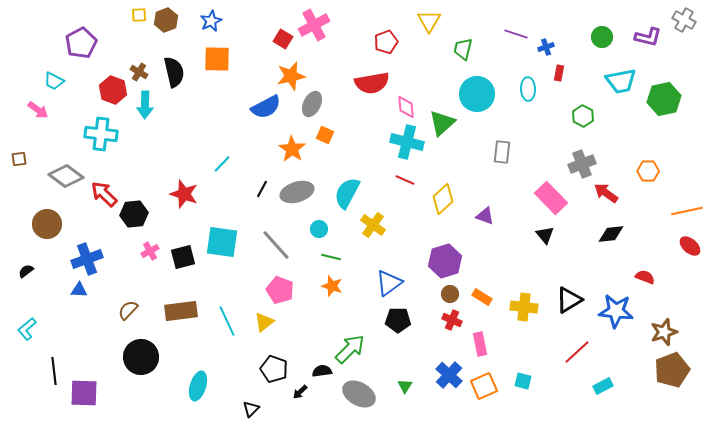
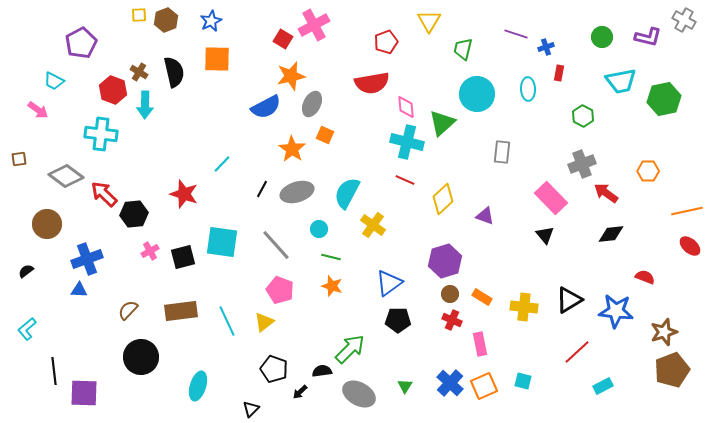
blue cross at (449, 375): moved 1 px right, 8 px down
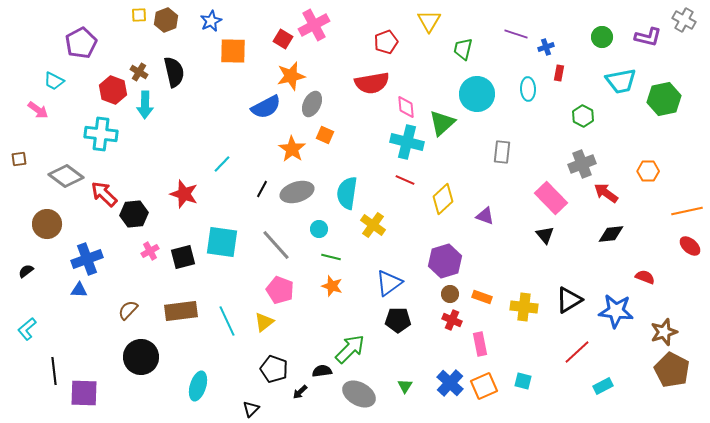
orange square at (217, 59): moved 16 px right, 8 px up
cyan semicircle at (347, 193): rotated 20 degrees counterclockwise
orange rectangle at (482, 297): rotated 12 degrees counterclockwise
brown pentagon at (672, 370): rotated 24 degrees counterclockwise
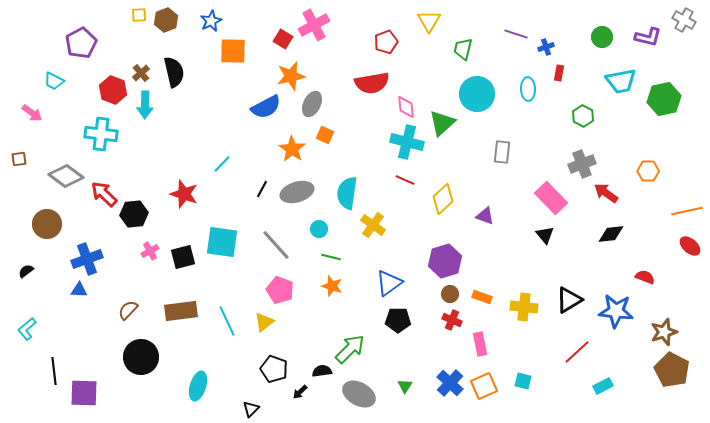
brown cross at (139, 72): moved 2 px right, 1 px down; rotated 18 degrees clockwise
pink arrow at (38, 110): moved 6 px left, 3 px down
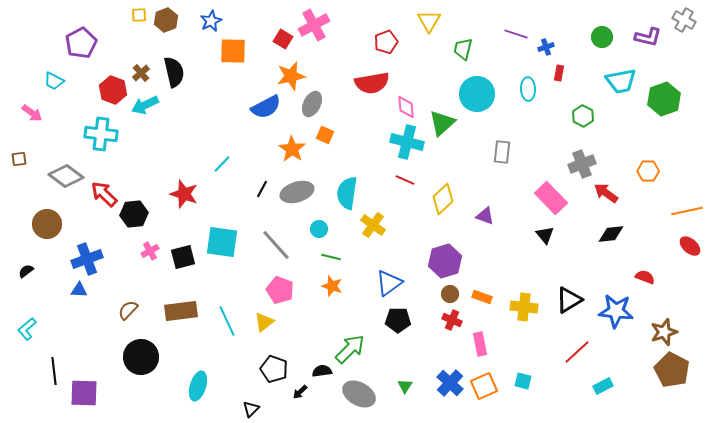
green hexagon at (664, 99): rotated 8 degrees counterclockwise
cyan arrow at (145, 105): rotated 64 degrees clockwise
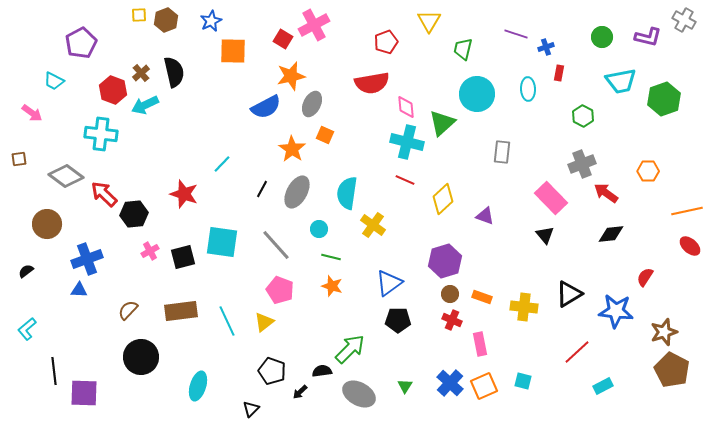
gray ellipse at (297, 192): rotated 44 degrees counterclockwise
red semicircle at (645, 277): rotated 78 degrees counterclockwise
black triangle at (569, 300): moved 6 px up
black pentagon at (274, 369): moved 2 px left, 2 px down
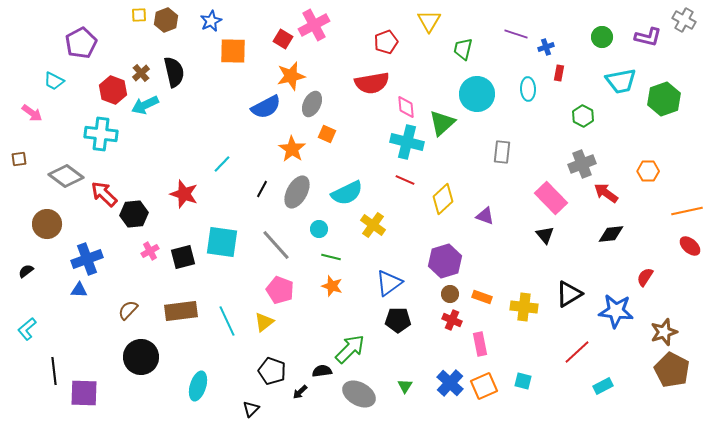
orange square at (325, 135): moved 2 px right, 1 px up
cyan semicircle at (347, 193): rotated 124 degrees counterclockwise
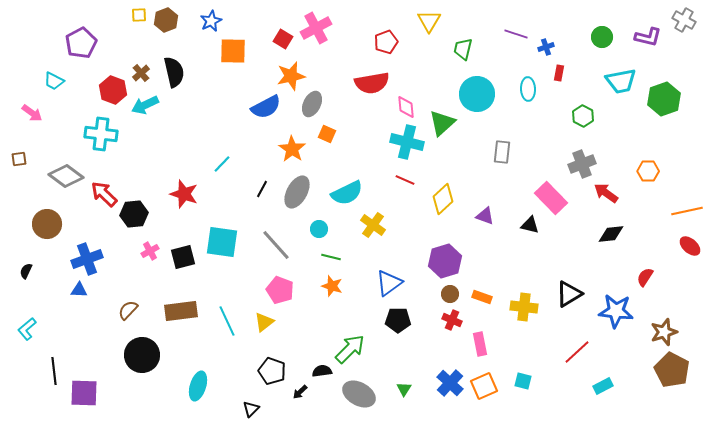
pink cross at (314, 25): moved 2 px right, 3 px down
black triangle at (545, 235): moved 15 px left, 10 px up; rotated 36 degrees counterclockwise
black semicircle at (26, 271): rotated 28 degrees counterclockwise
black circle at (141, 357): moved 1 px right, 2 px up
green triangle at (405, 386): moved 1 px left, 3 px down
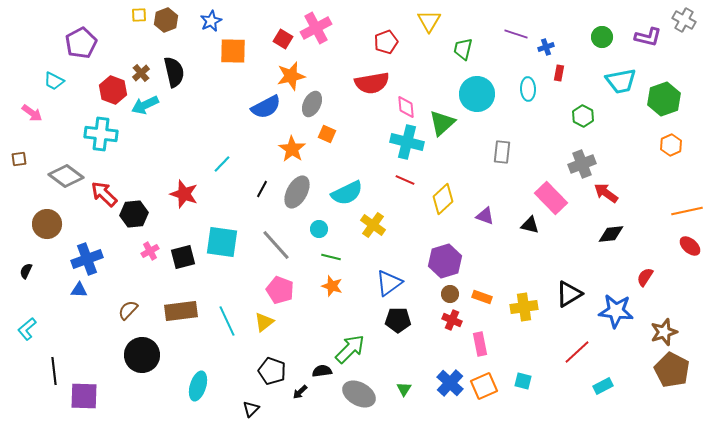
orange hexagon at (648, 171): moved 23 px right, 26 px up; rotated 25 degrees counterclockwise
yellow cross at (524, 307): rotated 16 degrees counterclockwise
purple square at (84, 393): moved 3 px down
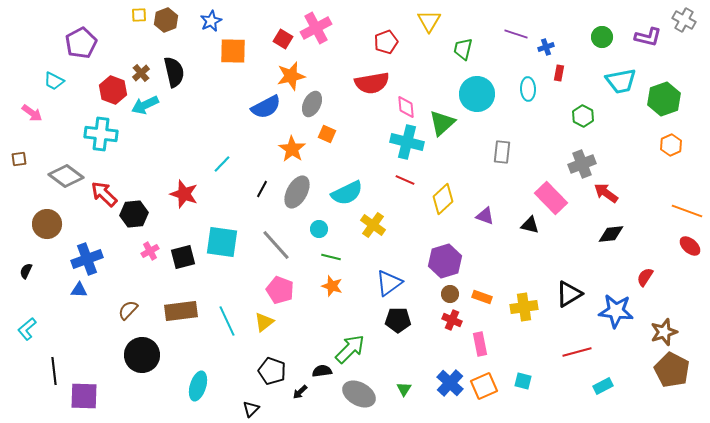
orange line at (687, 211): rotated 32 degrees clockwise
red line at (577, 352): rotated 28 degrees clockwise
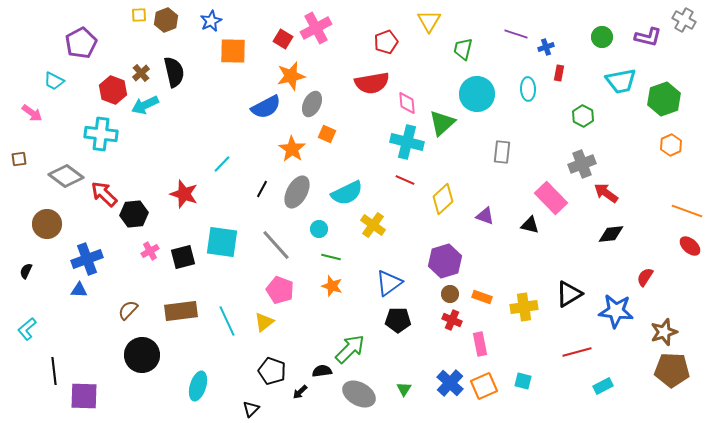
pink diamond at (406, 107): moved 1 px right, 4 px up
brown pentagon at (672, 370): rotated 24 degrees counterclockwise
